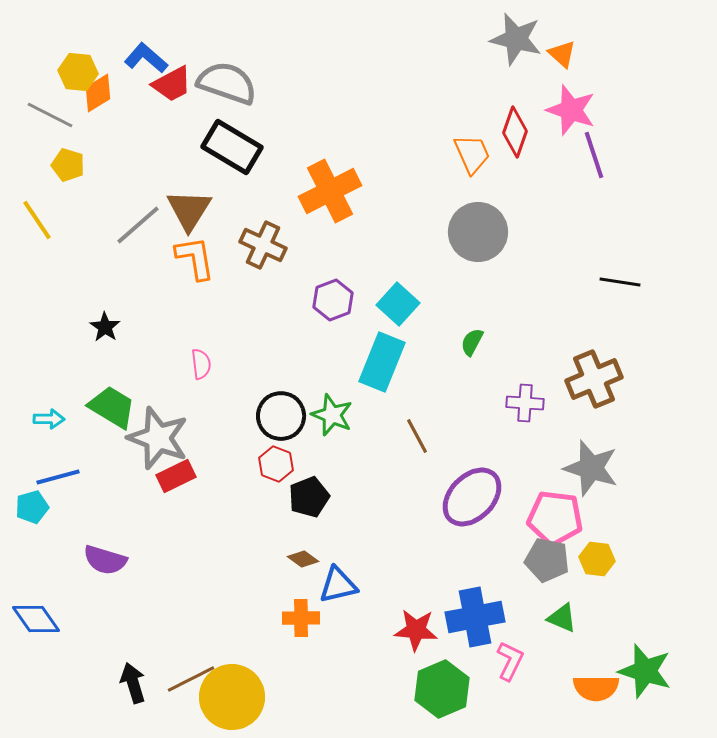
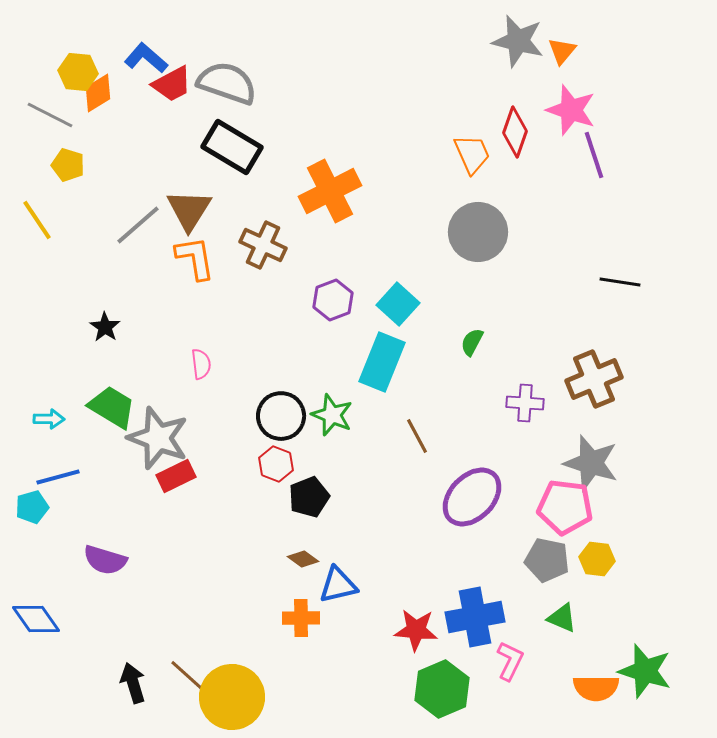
gray star at (516, 39): moved 2 px right, 2 px down
orange triangle at (562, 54): moved 3 px up; rotated 28 degrees clockwise
gray star at (591, 468): moved 5 px up
pink pentagon at (555, 518): moved 10 px right, 11 px up
brown line at (191, 679): rotated 69 degrees clockwise
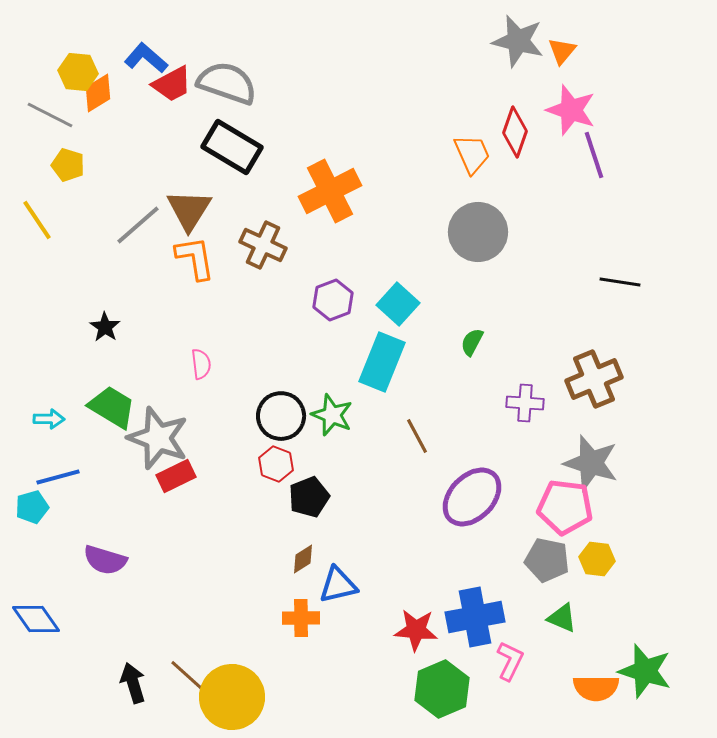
brown diamond at (303, 559): rotated 68 degrees counterclockwise
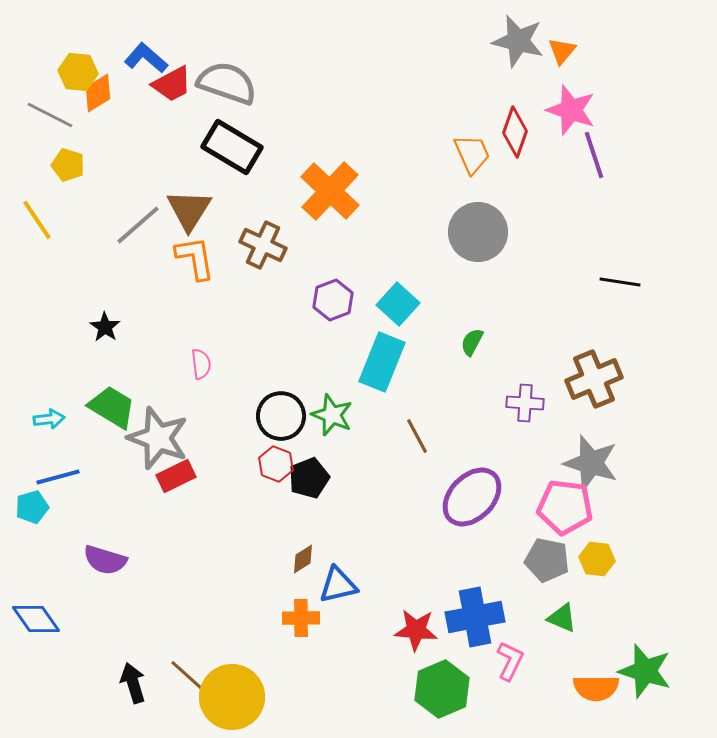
orange cross at (330, 191): rotated 20 degrees counterclockwise
cyan arrow at (49, 419): rotated 8 degrees counterclockwise
black pentagon at (309, 497): moved 19 px up
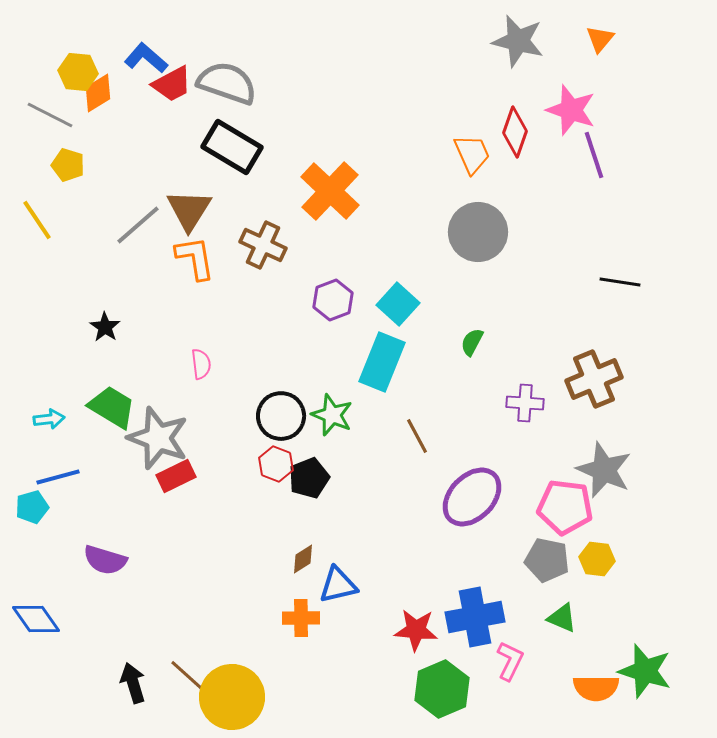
orange triangle at (562, 51): moved 38 px right, 12 px up
gray star at (591, 463): moved 13 px right, 7 px down; rotated 6 degrees clockwise
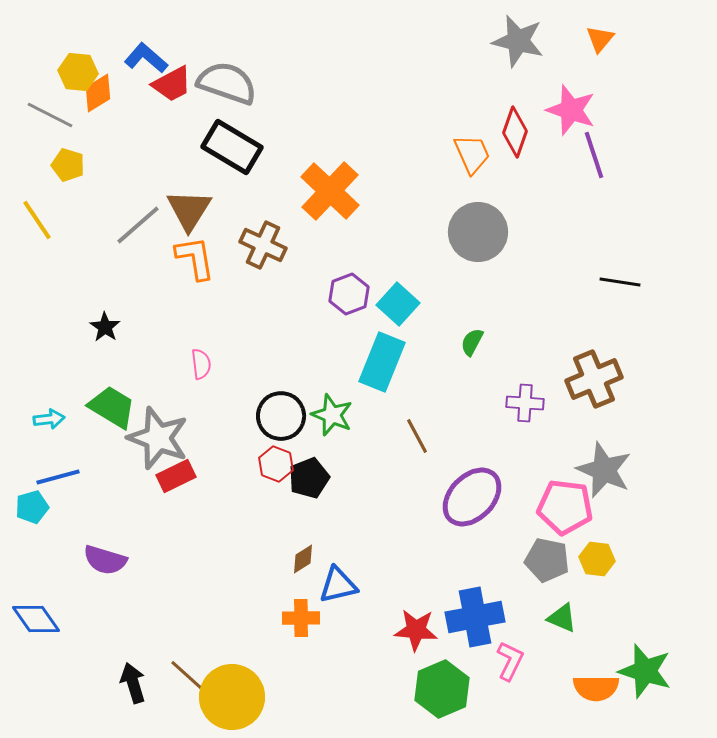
purple hexagon at (333, 300): moved 16 px right, 6 px up
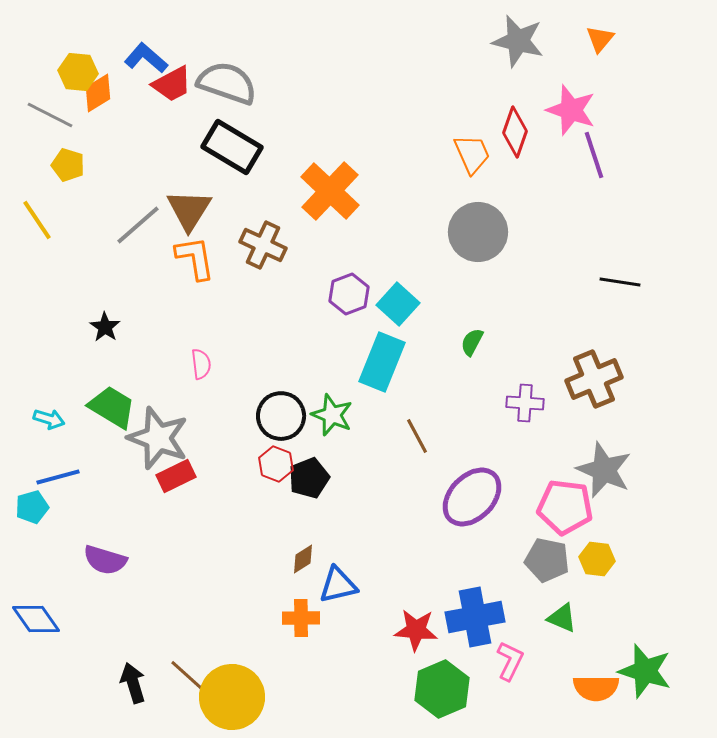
cyan arrow at (49, 419): rotated 24 degrees clockwise
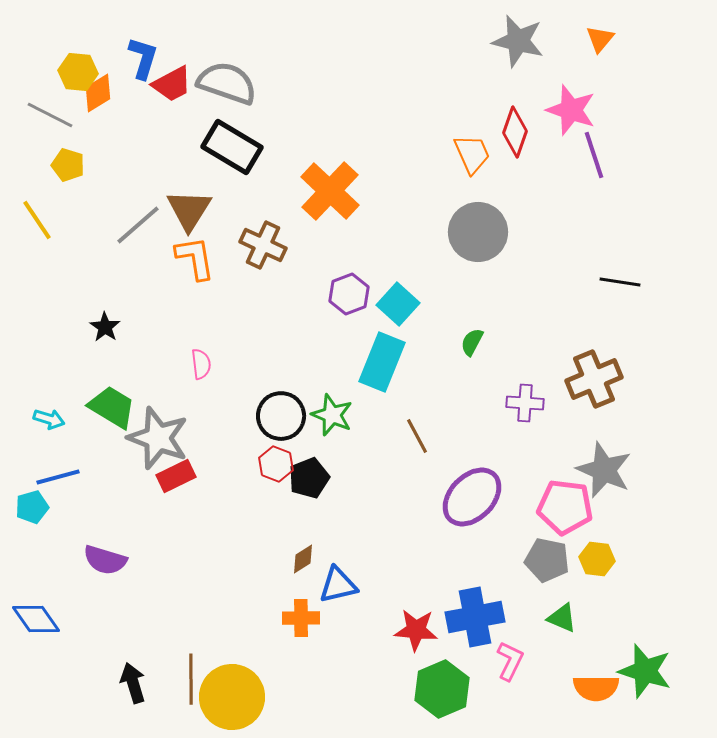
blue L-shape at (146, 58): moved 3 px left; rotated 66 degrees clockwise
brown line at (191, 679): rotated 48 degrees clockwise
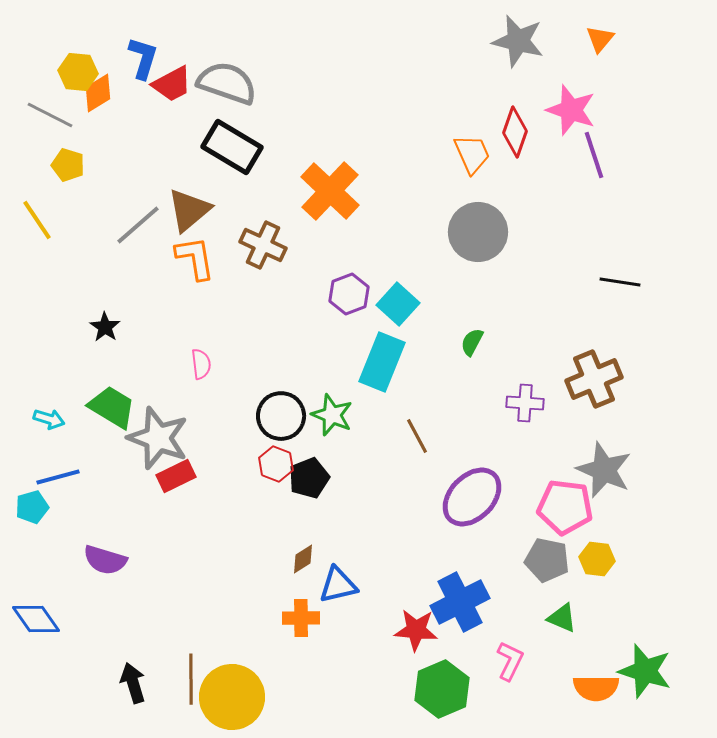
brown triangle at (189, 210): rotated 18 degrees clockwise
blue cross at (475, 617): moved 15 px left, 15 px up; rotated 16 degrees counterclockwise
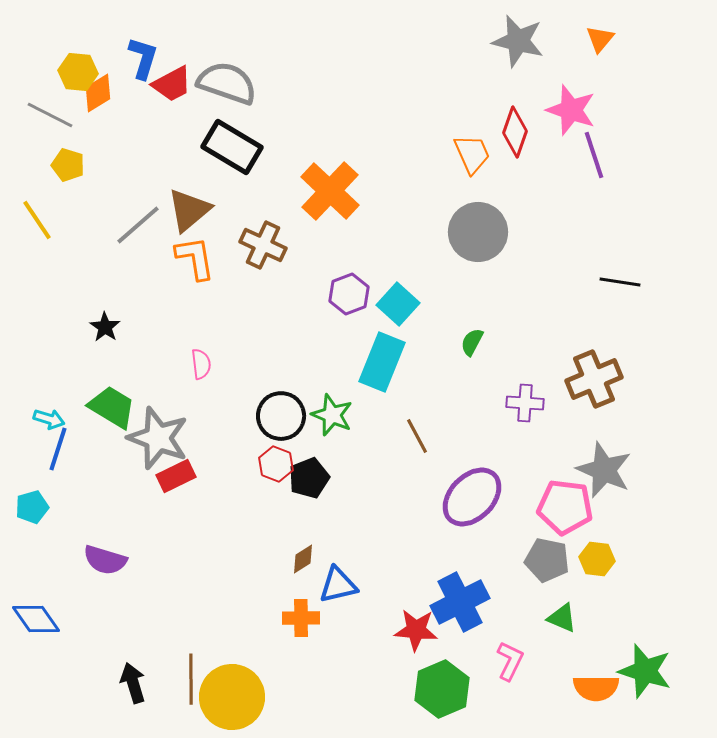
blue line at (58, 477): moved 28 px up; rotated 57 degrees counterclockwise
